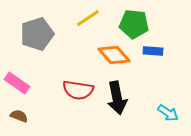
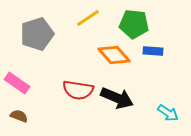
black arrow: rotated 56 degrees counterclockwise
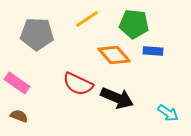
yellow line: moved 1 px left, 1 px down
gray pentagon: rotated 20 degrees clockwise
red semicircle: moved 6 px up; rotated 16 degrees clockwise
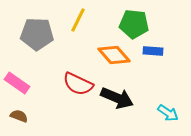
yellow line: moved 9 px left, 1 px down; rotated 30 degrees counterclockwise
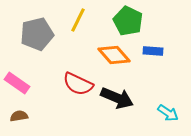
green pentagon: moved 6 px left, 3 px up; rotated 20 degrees clockwise
gray pentagon: rotated 16 degrees counterclockwise
brown semicircle: rotated 30 degrees counterclockwise
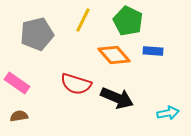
yellow line: moved 5 px right
red semicircle: moved 2 px left; rotated 8 degrees counterclockwise
cyan arrow: rotated 45 degrees counterclockwise
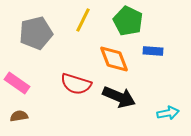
gray pentagon: moved 1 px left, 1 px up
orange diamond: moved 4 px down; rotated 20 degrees clockwise
black arrow: moved 2 px right, 1 px up
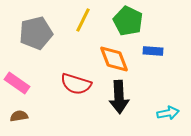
black arrow: rotated 64 degrees clockwise
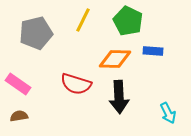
orange diamond: moved 1 px right; rotated 68 degrees counterclockwise
pink rectangle: moved 1 px right, 1 px down
cyan arrow: rotated 75 degrees clockwise
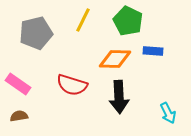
red semicircle: moved 4 px left, 1 px down
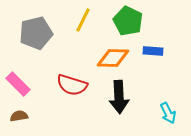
orange diamond: moved 2 px left, 1 px up
pink rectangle: rotated 10 degrees clockwise
